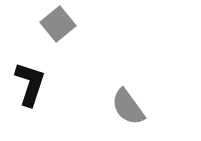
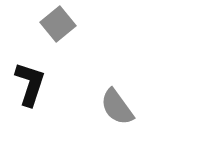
gray semicircle: moved 11 px left
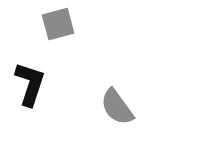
gray square: rotated 24 degrees clockwise
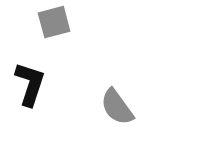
gray square: moved 4 px left, 2 px up
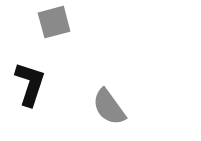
gray semicircle: moved 8 px left
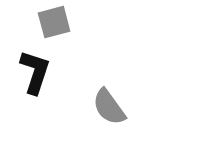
black L-shape: moved 5 px right, 12 px up
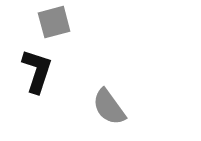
black L-shape: moved 2 px right, 1 px up
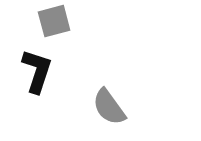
gray square: moved 1 px up
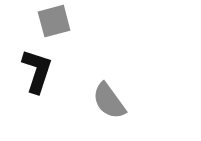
gray semicircle: moved 6 px up
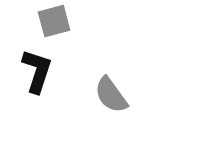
gray semicircle: moved 2 px right, 6 px up
